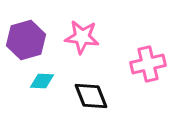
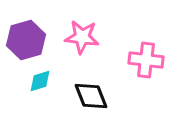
pink cross: moved 2 px left, 4 px up; rotated 20 degrees clockwise
cyan diamond: moved 2 px left; rotated 20 degrees counterclockwise
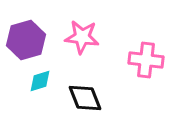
black diamond: moved 6 px left, 2 px down
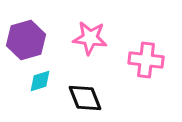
pink star: moved 8 px right, 1 px down
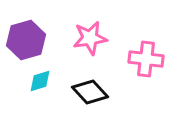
pink star: rotated 16 degrees counterclockwise
pink cross: moved 1 px up
black diamond: moved 5 px right, 6 px up; rotated 21 degrees counterclockwise
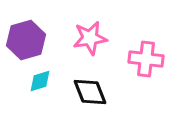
black diamond: rotated 21 degrees clockwise
